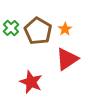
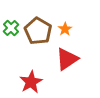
red star: rotated 20 degrees clockwise
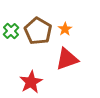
green cross: moved 3 px down
red triangle: rotated 15 degrees clockwise
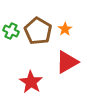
green cross: rotated 21 degrees counterclockwise
red triangle: moved 3 px down; rotated 10 degrees counterclockwise
red star: rotated 10 degrees counterclockwise
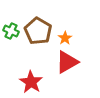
orange star: moved 9 px down
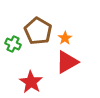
green cross: moved 2 px right, 13 px down
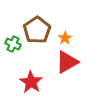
brown pentagon: moved 1 px left, 1 px up; rotated 8 degrees clockwise
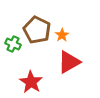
brown pentagon: rotated 12 degrees counterclockwise
orange star: moved 3 px left, 3 px up
red triangle: moved 2 px right
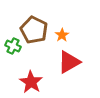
brown pentagon: moved 3 px left
green cross: moved 2 px down
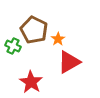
orange star: moved 4 px left, 4 px down
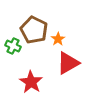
red triangle: moved 1 px left, 1 px down
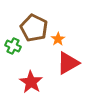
brown pentagon: moved 2 px up
